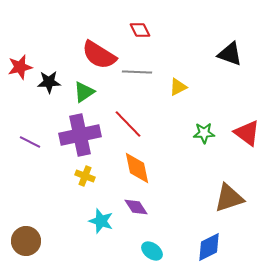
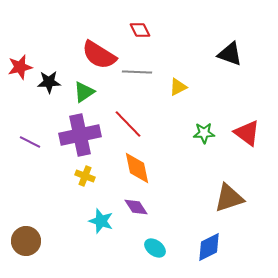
cyan ellipse: moved 3 px right, 3 px up
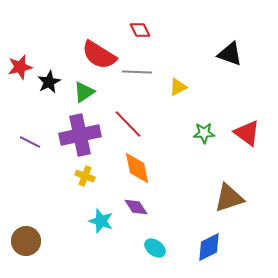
black star: rotated 25 degrees counterclockwise
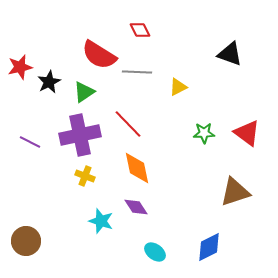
brown triangle: moved 6 px right, 6 px up
cyan ellipse: moved 4 px down
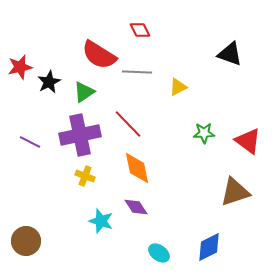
red triangle: moved 1 px right, 8 px down
cyan ellipse: moved 4 px right, 1 px down
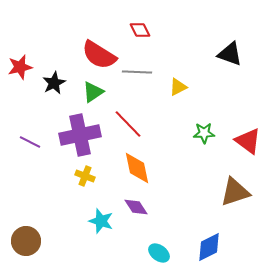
black star: moved 5 px right, 1 px down
green triangle: moved 9 px right
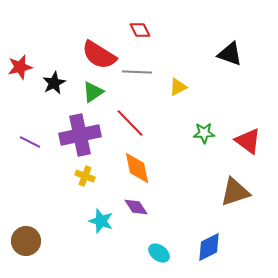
red line: moved 2 px right, 1 px up
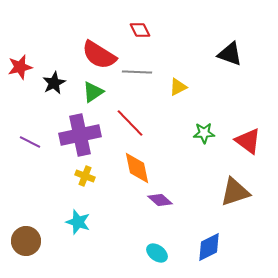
purple diamond: moved 24 px right, 7 px up; rotated 15 degrees counterclockwise
cyan star: moved 23 px left, 1 px down
cyan ellipse: moved 2 px left
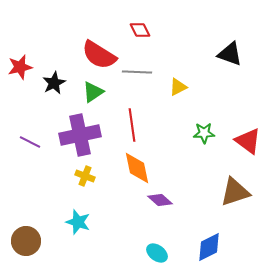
red line: moved 2 px right, 2 px down; rotated 36 degrees clockwise
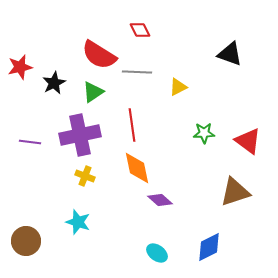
purple line: rotated 20 degrees counterclockwise
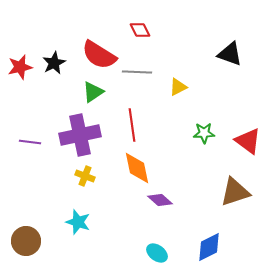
black star: moved 20 px up
